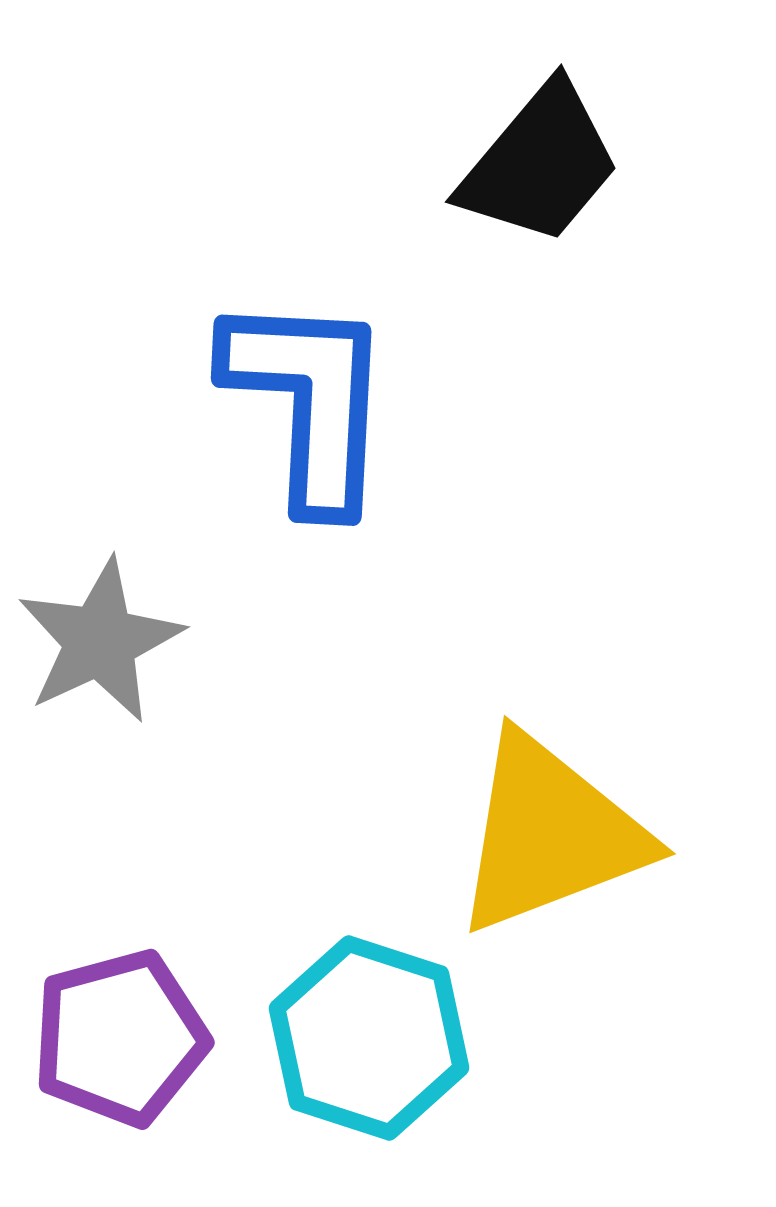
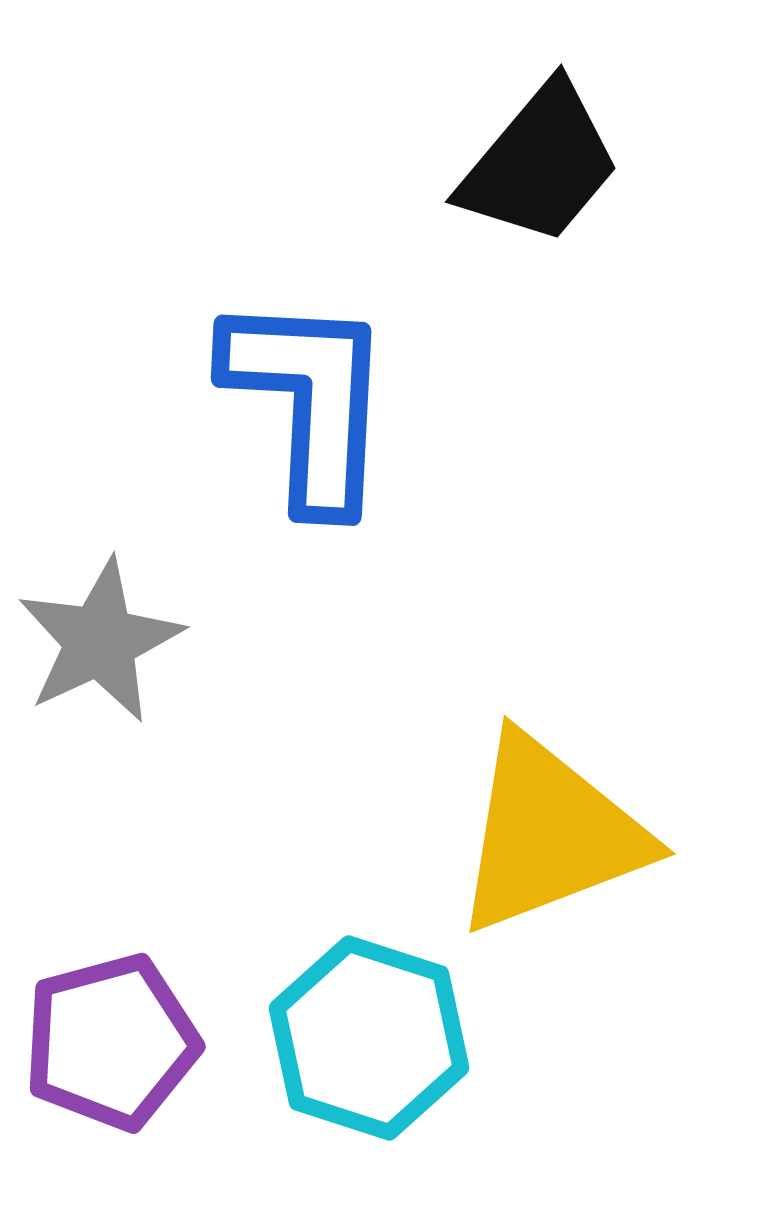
purple pentagon: moved 9 px left, 4 px down
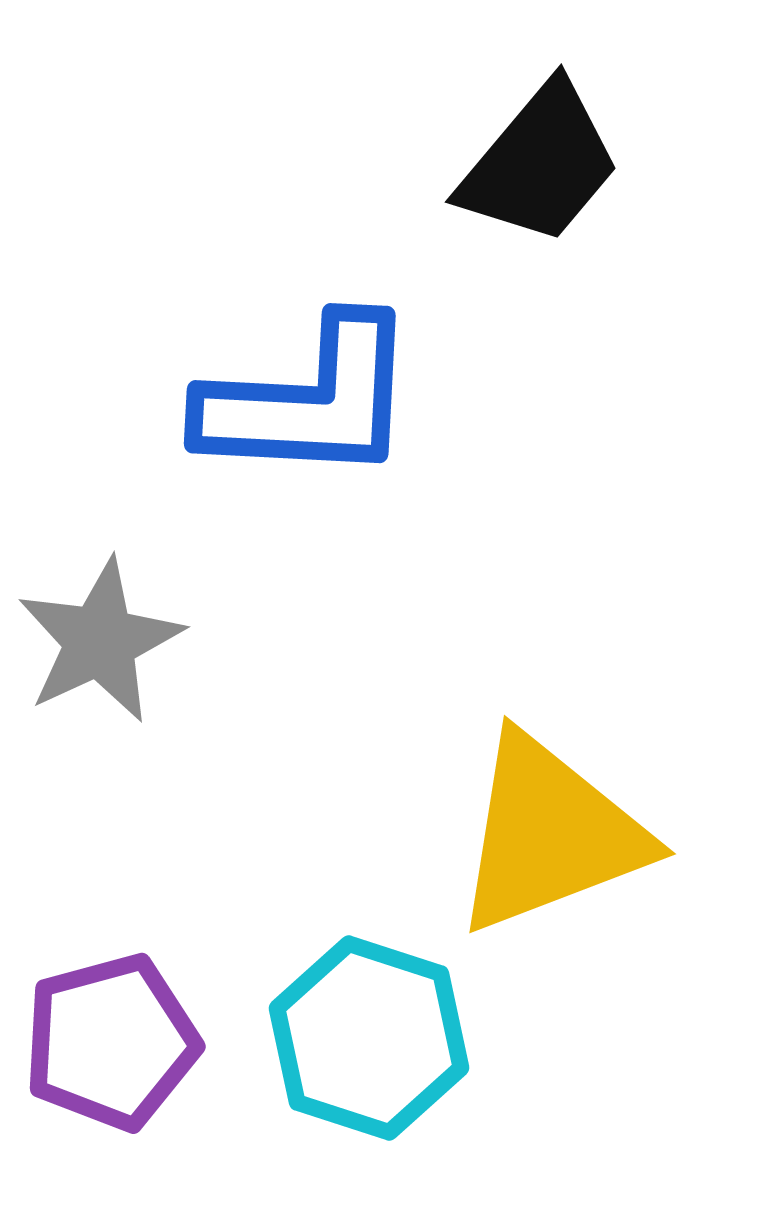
blue L-shape: rotated 90 degrees clockwise
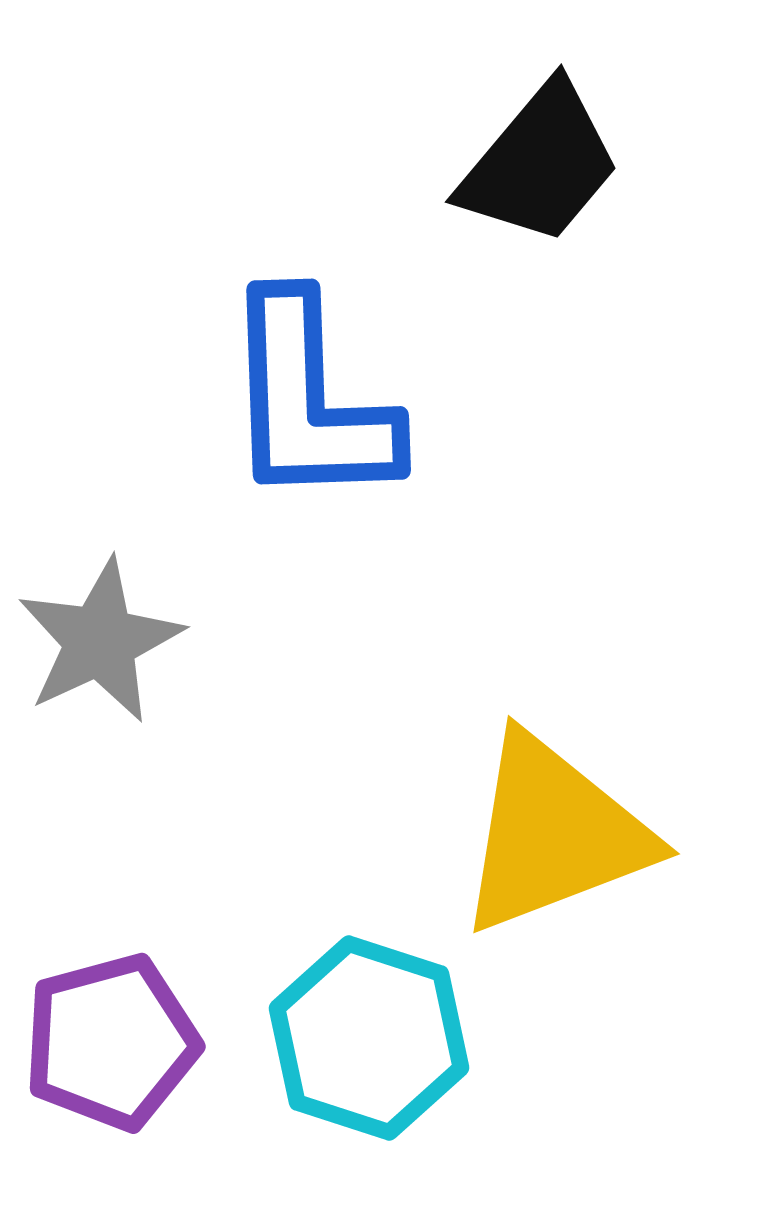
blue L-shape: rotated 85 degrees clockwise
yellow triangle: moved 4 px right
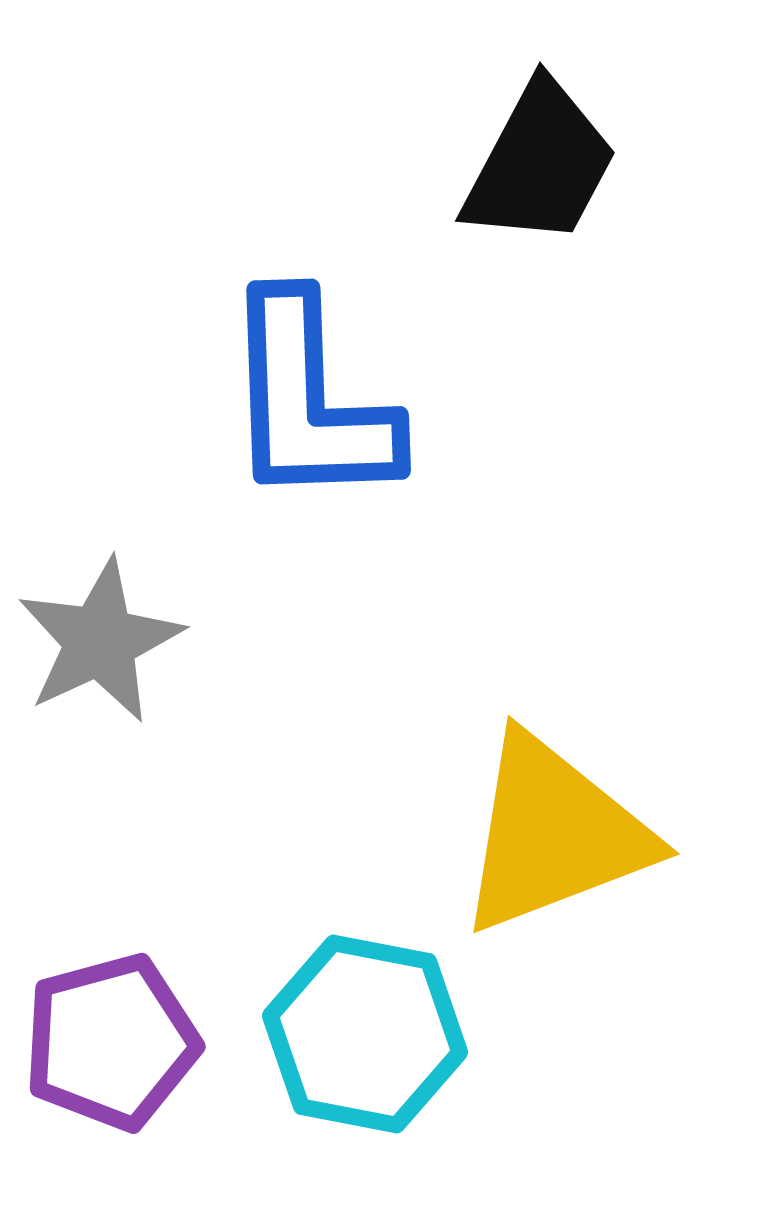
black trapezoid: rotated 12 degrees counterclockwise
cyan hexagon: moved 4 px left, 4 px up; rotated 7 degrees counterclockwise
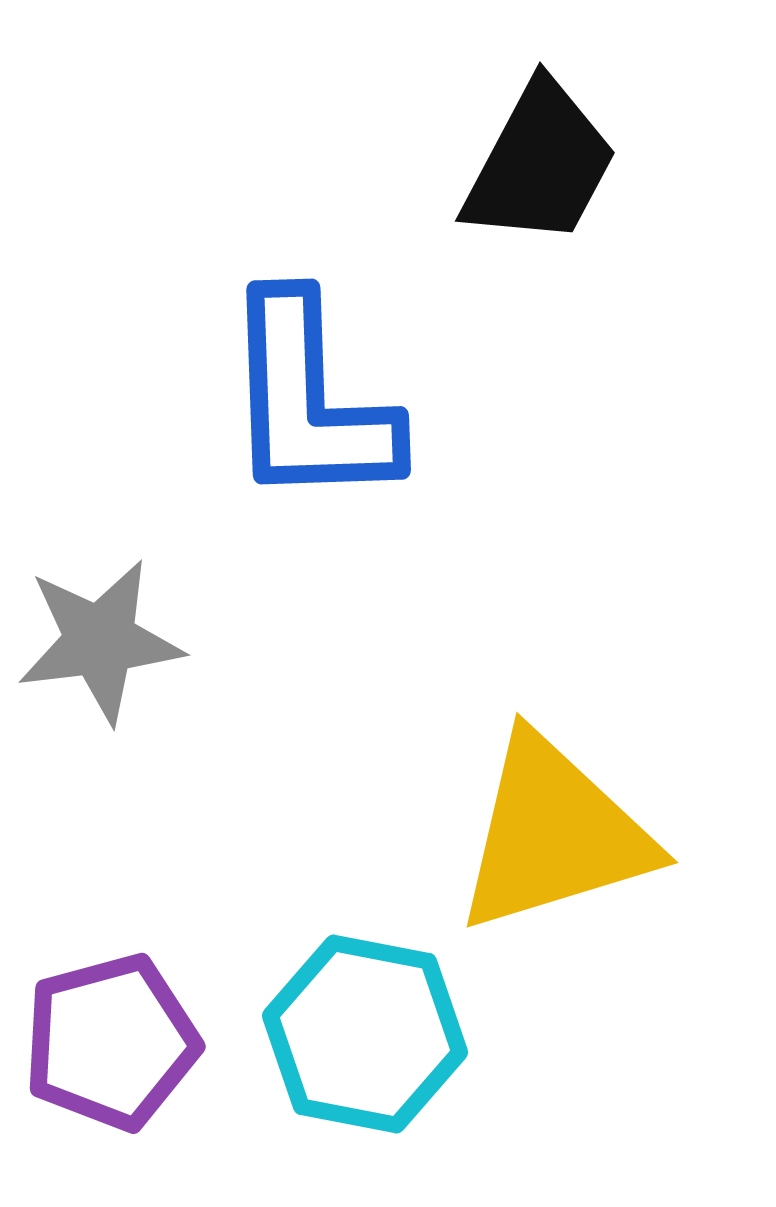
gray star: rotated 18 degrees clockwise
yellow triangle: rotated 4 degrees clockwise
